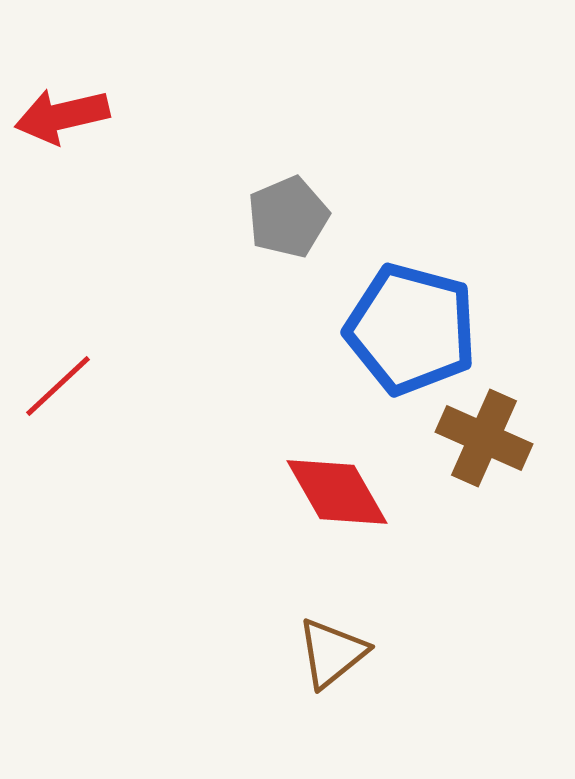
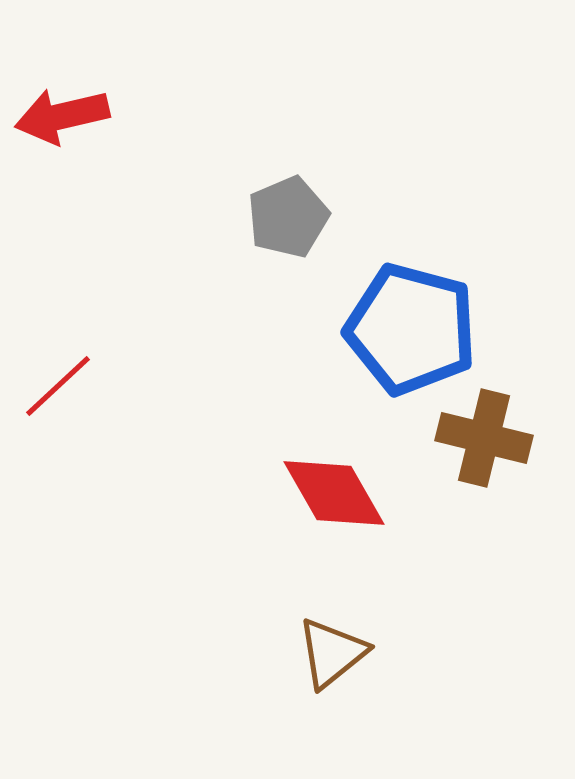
brown cross: rotated 10 degrees counterclockwise
red diamond: moved 3 px left, 1 px down
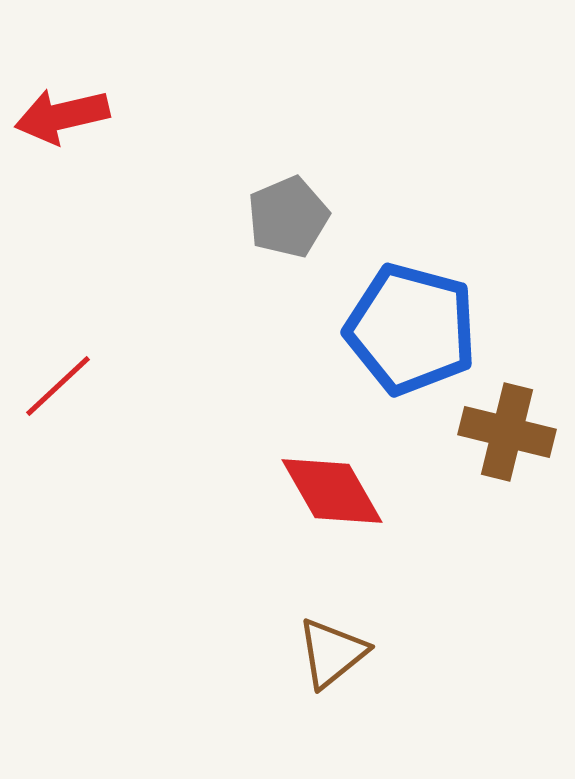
brown cross: moved 23 px right, 6 px up
red diamond: moved 2 px left, 2 px up
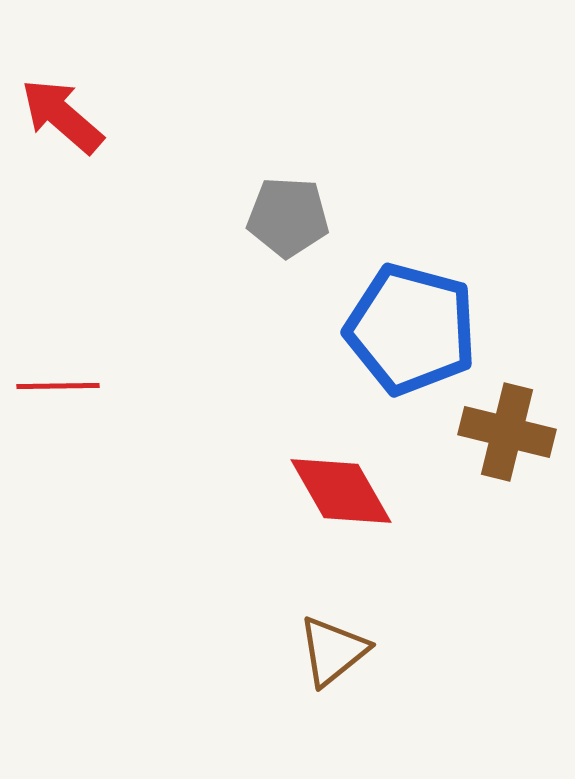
red arrow: rotated 54 degrees clockwise
gray pentagon: rotated 26 degrees clockwise
red line: rotated 42 degrees clockwise
red diamond: moved 9 px right
brown triangle: moved 1 px right, 2 px up
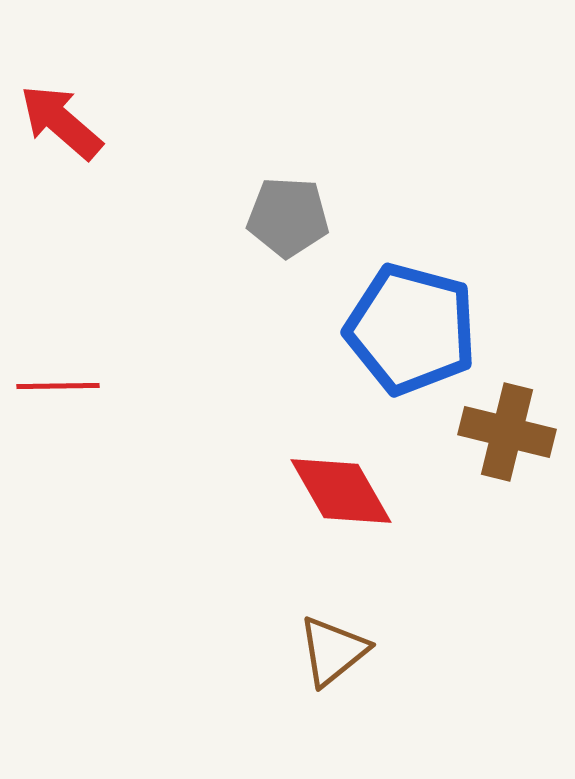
red arrow: moved 1 px left, 6 px down
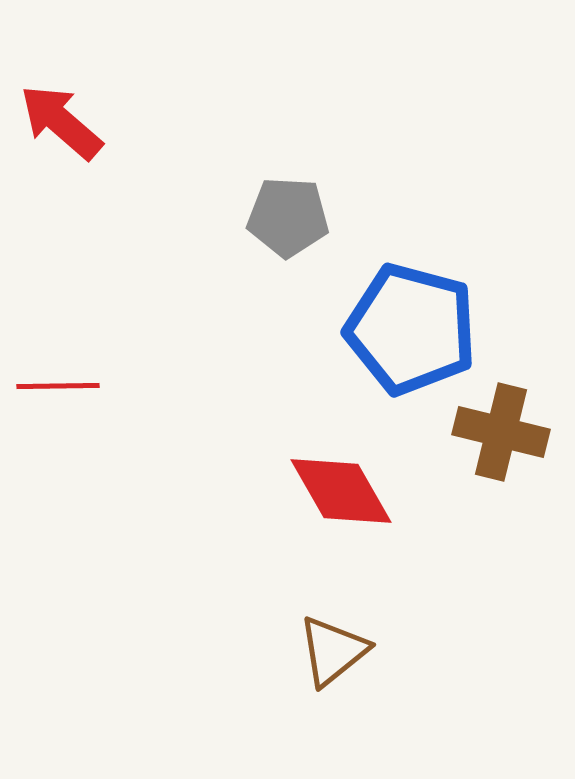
brown cross: moved 6 px left
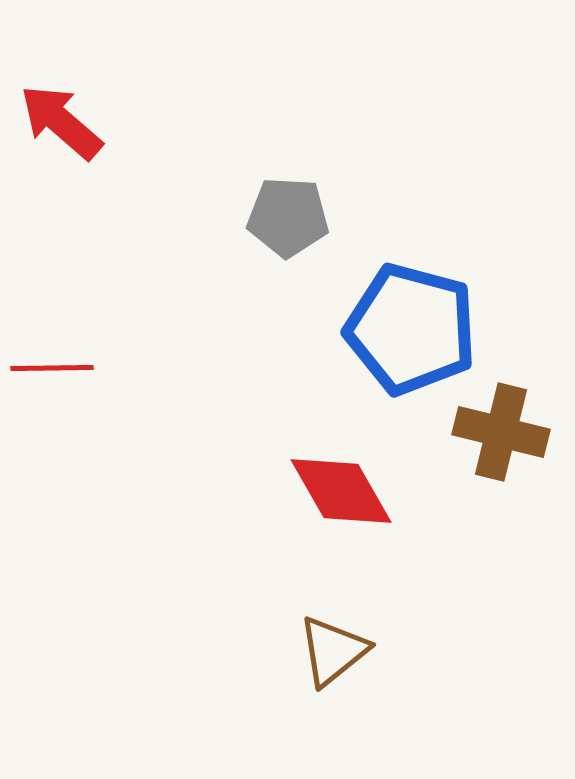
red line: moved 6 px left, 18 px up
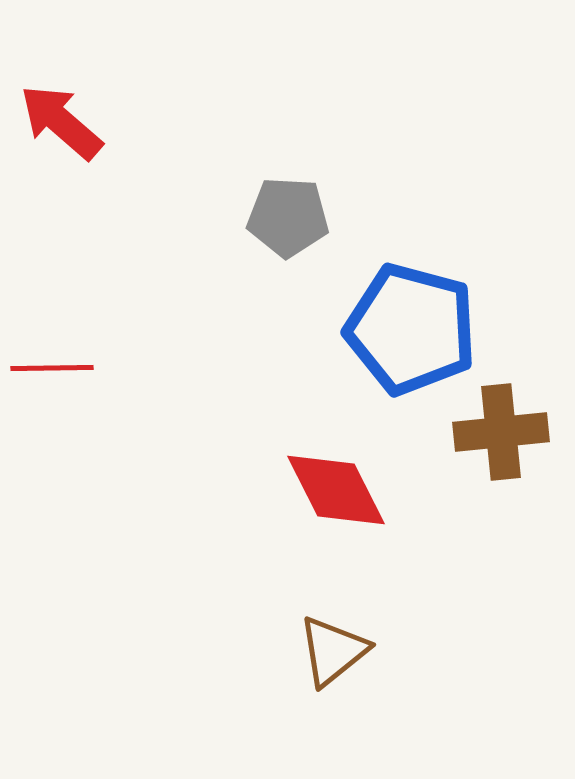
brown cross: rotated 20 degrees counterclockwise
red diamond: moved 5 px left, 1 px up; rotated 3 degrees clockwise
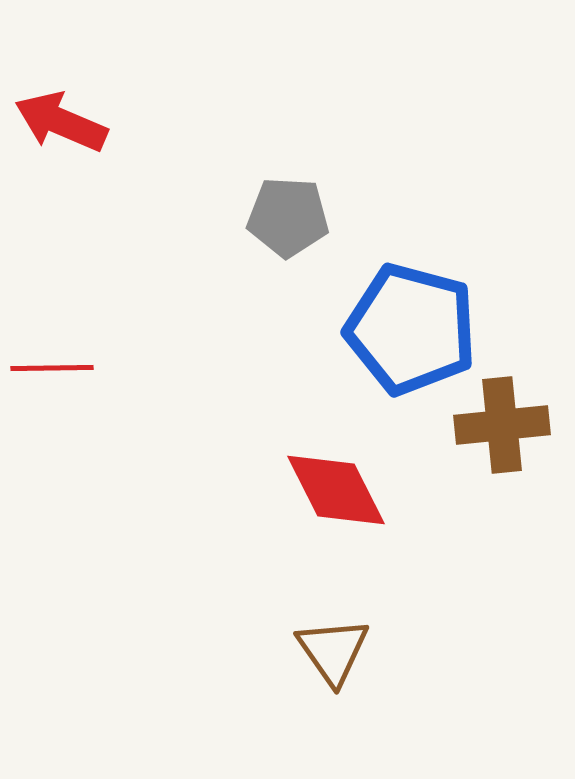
red arrow: rotated 18 degrees counterclockwise
brown cross: moved 1 px right, 7 px up
brown triangle: rotated 26 degrees counterclockwise
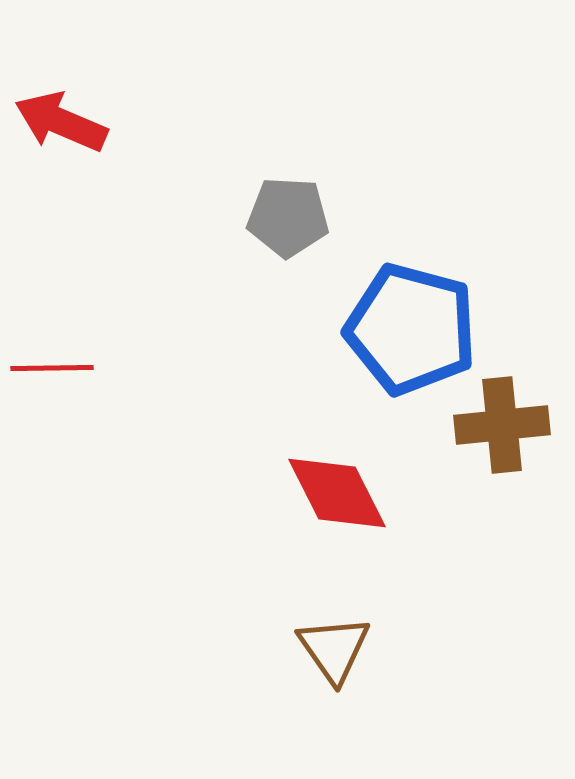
red diamond: moved 1 px right, 3 px down
brown triangle: moved 1 px right, 2 px up
